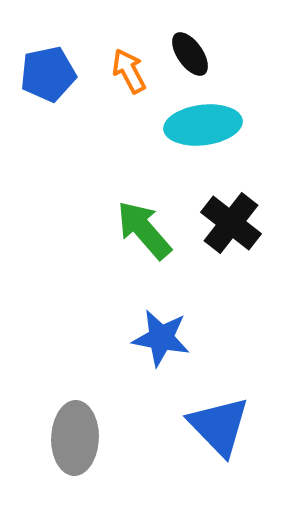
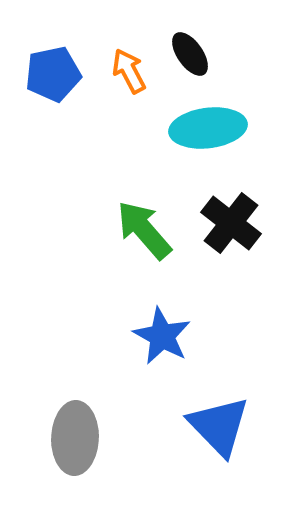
blue pentagon: moved 5 px right
cyan ellipse: moved 5 px right, 3 px down
blue star: moved 1 px right, 2 px up; rotated 18 degrees clockwise
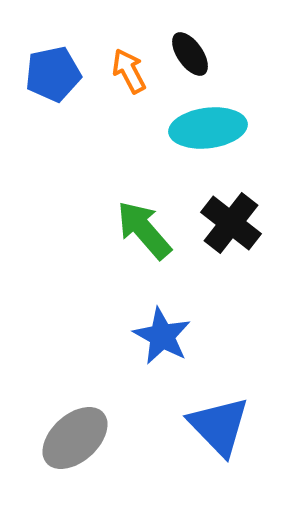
gray ellipse: rotated 46 degrees clockwise
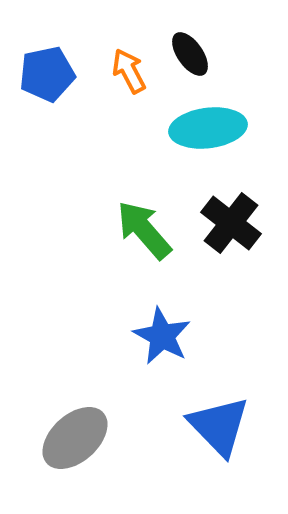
blue pentagon: moved 6 px left
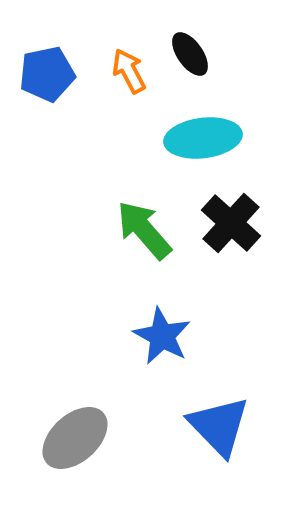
cyan ellipse: moved 5 px left, 10 px down
black cross: rotated 4 degrees clockwise
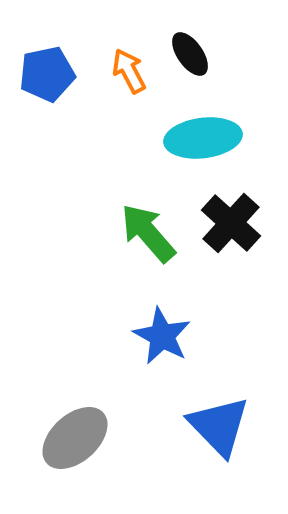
green arrow: moved 4 px right, 3 px down
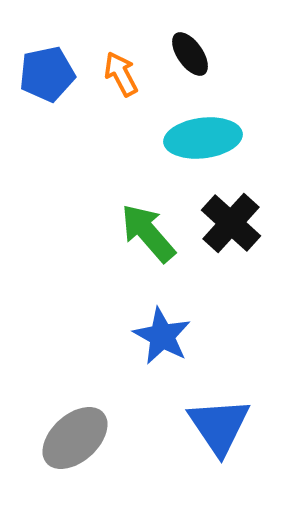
orange arrow: moved 8 px left, 3 px down
blue triangle: rotated 10 degrees clockwise
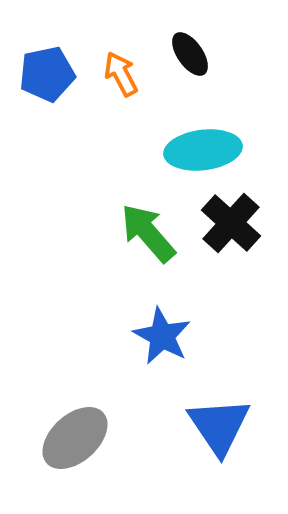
cyan ellipse: moved 12 px down
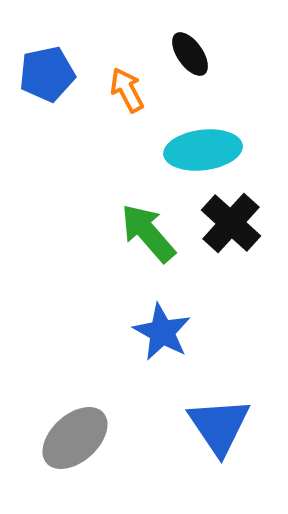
orange arrow: moved 6 px right, 16 px down
blue star: moved 4 px up
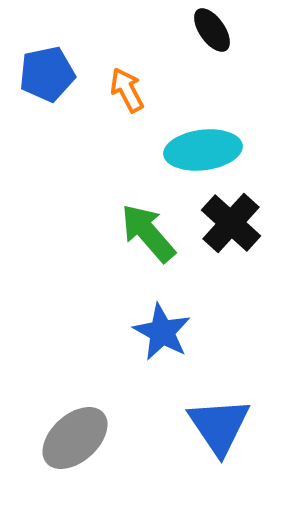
black ellipse: moved 22 px right, 24 px up
